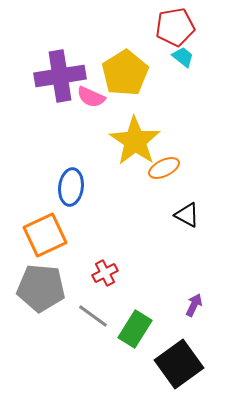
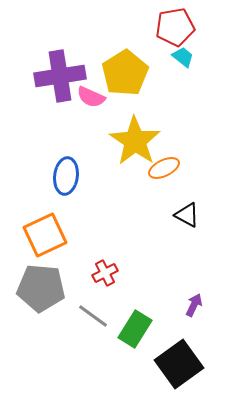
blue ellipse: moved 5 px left, 11 px up
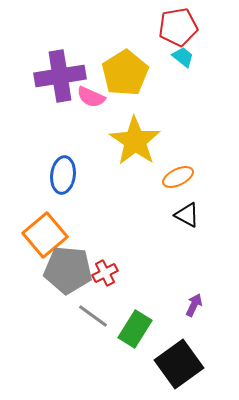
red pentagon: moved 3 px right
orange ellipse: moved 14 px right, 9 px down
blue ellipse: moved 3 px left, 1 px up
orange square: rotated 15 degrees counterclockwise
gray pentagon: moved 27 px right, 18 px up
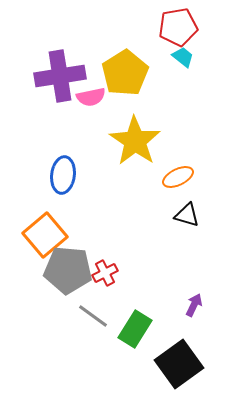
pink semicircle: rotated 36 degrees counterclockwise
black triangle: rotated 12 degrees counterclockwise
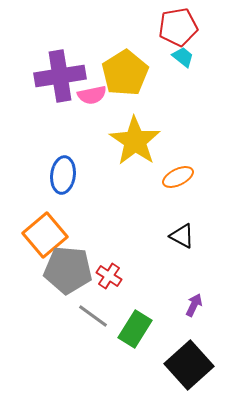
pink semicircle: moved 1 px right, 2 px up
black triangle: moved 5 px left, 21 px down; rotated 12 degrees clockwise
red cross: moved 4 px right, 3 px down; rotated 30 degrees counterclockwise
black square: moved 10 px right, 1 px down; rotated 6 degrees counterclockwise
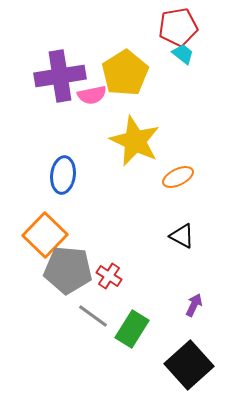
cyan trapezoid: moved 3 px up
yellow star: rotated 9 degrees counterclockwise
orange square: rotated 6 degrees counterclockwise
green rectangle: moved 3 px left
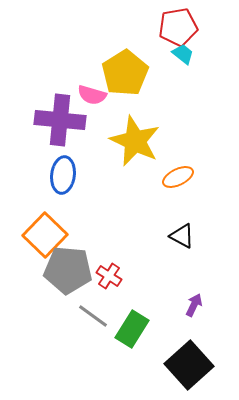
purple cross: moved 44 px down; rotated 15 degrees clockwise
pink semicircle: rotated 28 degrees clockwise
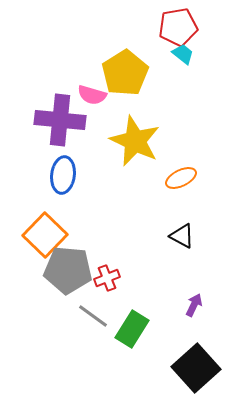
orange ellipse: moved 3 px right, 1 px down
red cross: moved 2 px left, 2 px down; rotated 35 degrees clockwise
black square: moved 7 px right, 3 px down
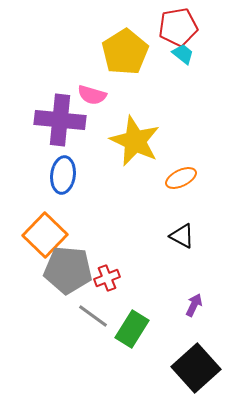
yellow pentagon: moved 21 px up
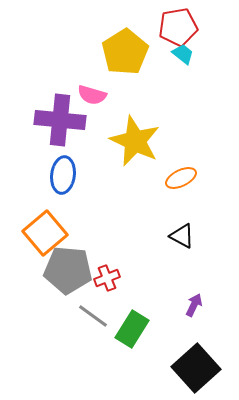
orange square: moved 2 px up; rotated 6 degrees clockwise
